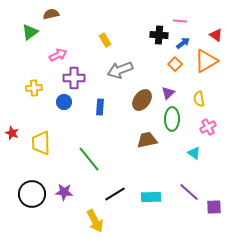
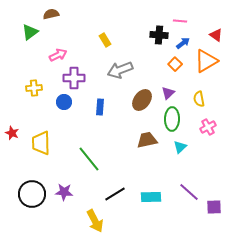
cyan triangle: moved 14 px left, 6 px up; rotated 40 degrees clockwise
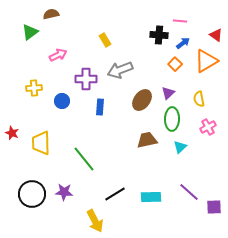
purple cross: moved 12 px right, 1 px down
blue circle: moved 2 px left, 1 px up
green line: moved 5 px left
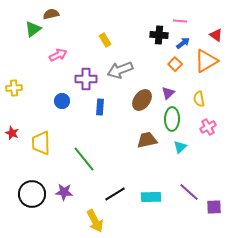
green triangle: moved 3 px right, 3 px up
yellow cross: moved 20 px left
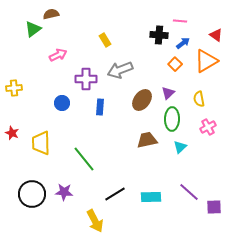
blue circle: moved 2 px down
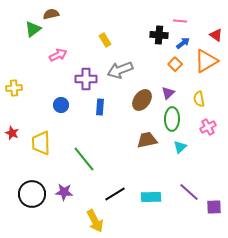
blue circle: moved 1 px left, 2 px down
